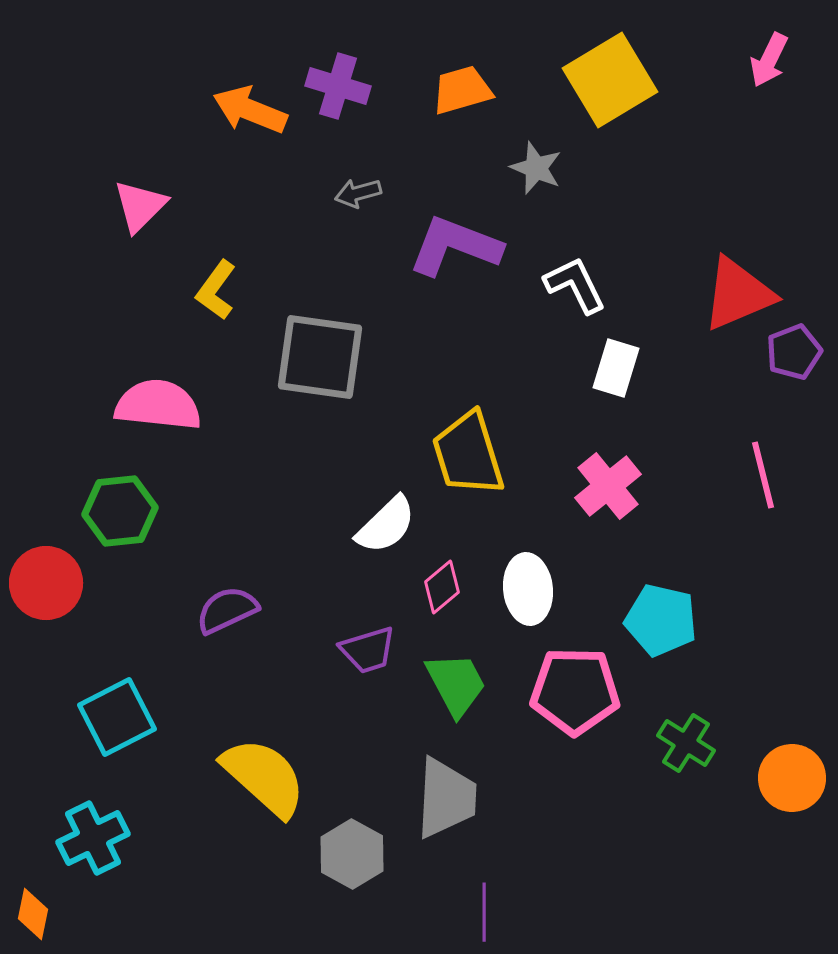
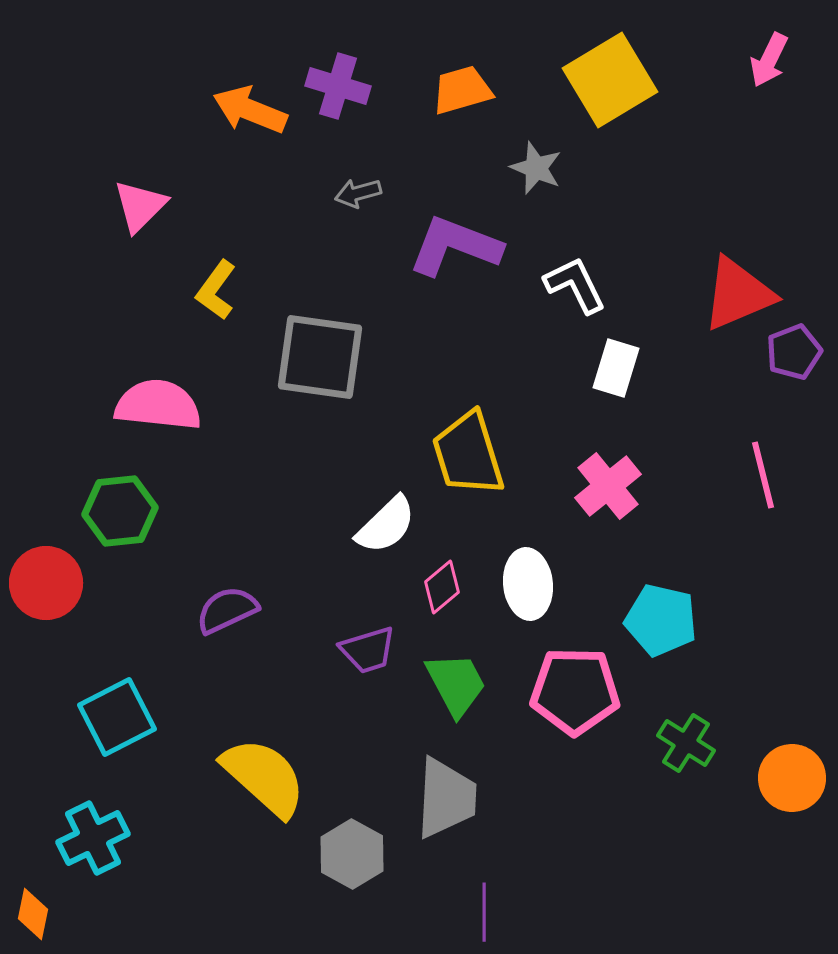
white ellipse: moved 5 px up
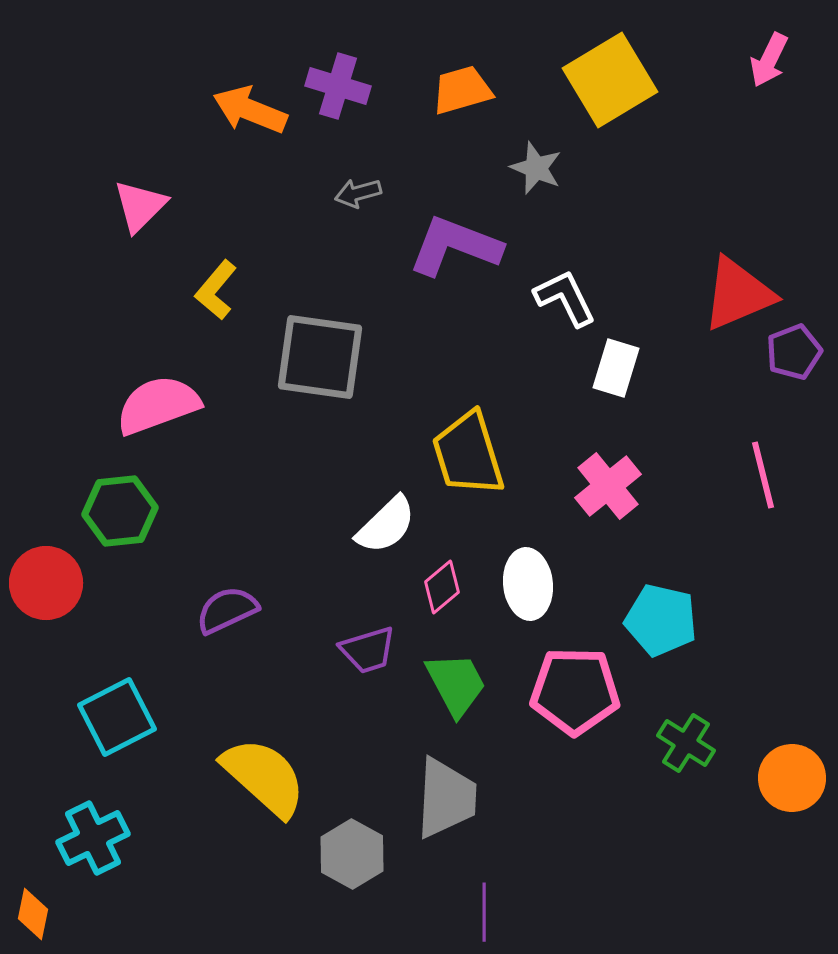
white L-shape: moved 10 px left, 13 px down
yellow L-shape: rotated 4 degrees clockwise
pink semicircle: rotated 26 degrees counterclockwise
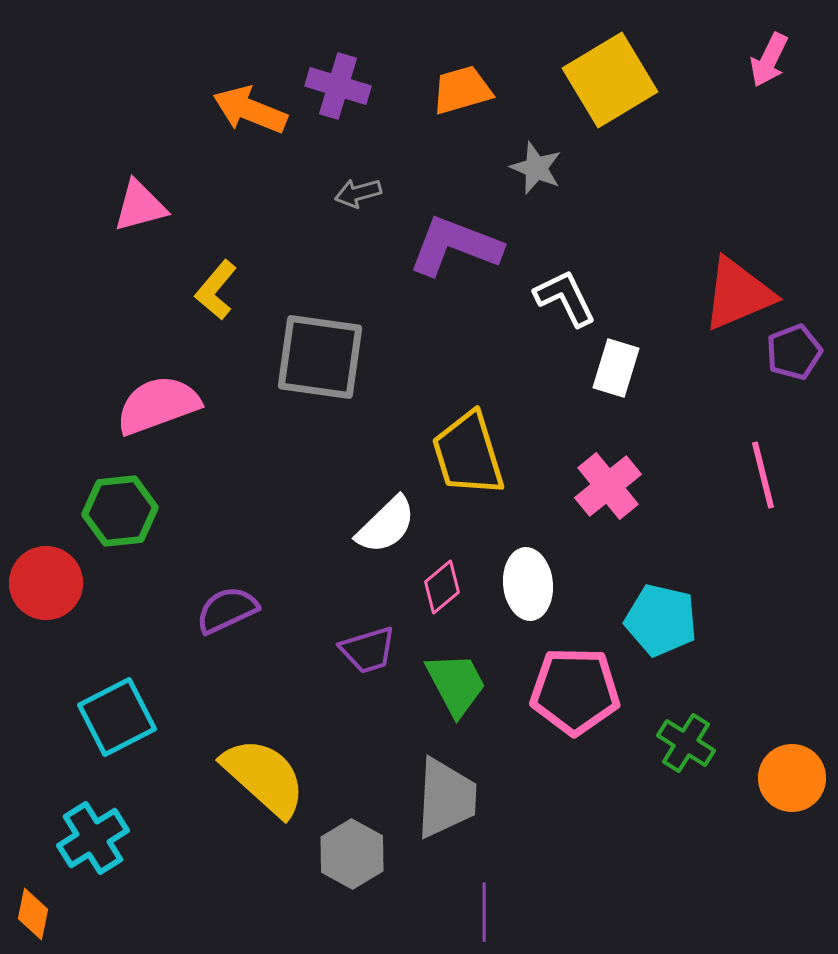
pink triangle: rotated 30 degrees clockwise
cyan cross: rotated 6 degrees counterclockwise
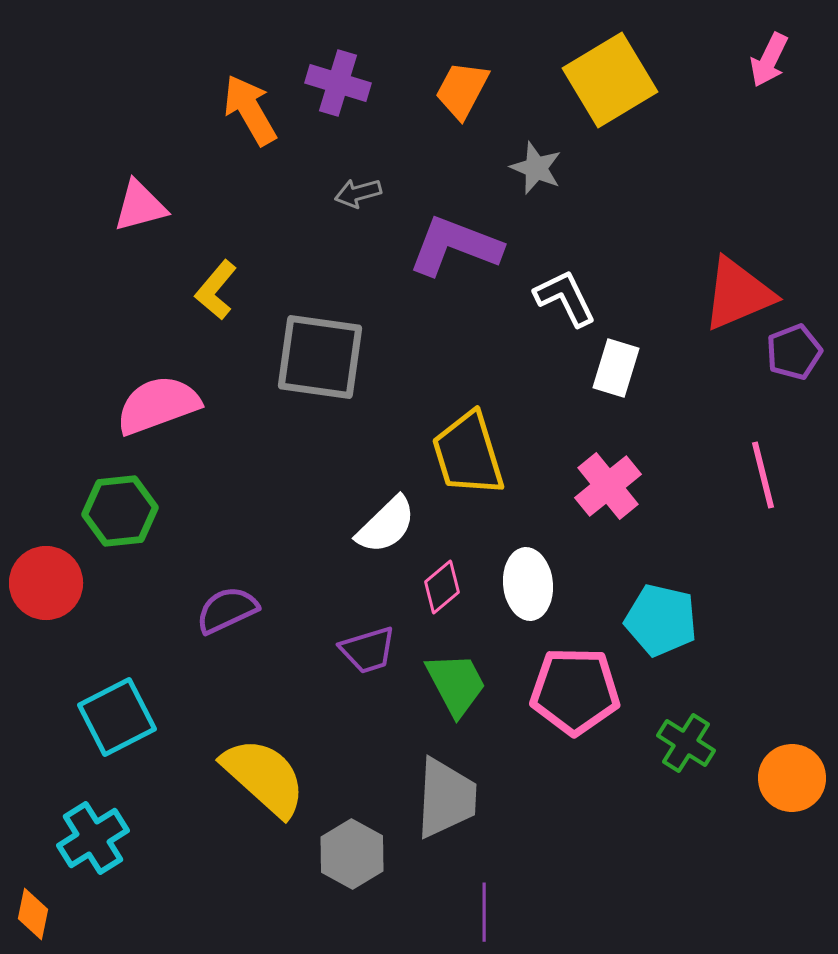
purple cross: moved 3 px up
orange trapezoid: rotated 46 degrees counterclockwise
orange arrow: rotated 38 degrees clockwise
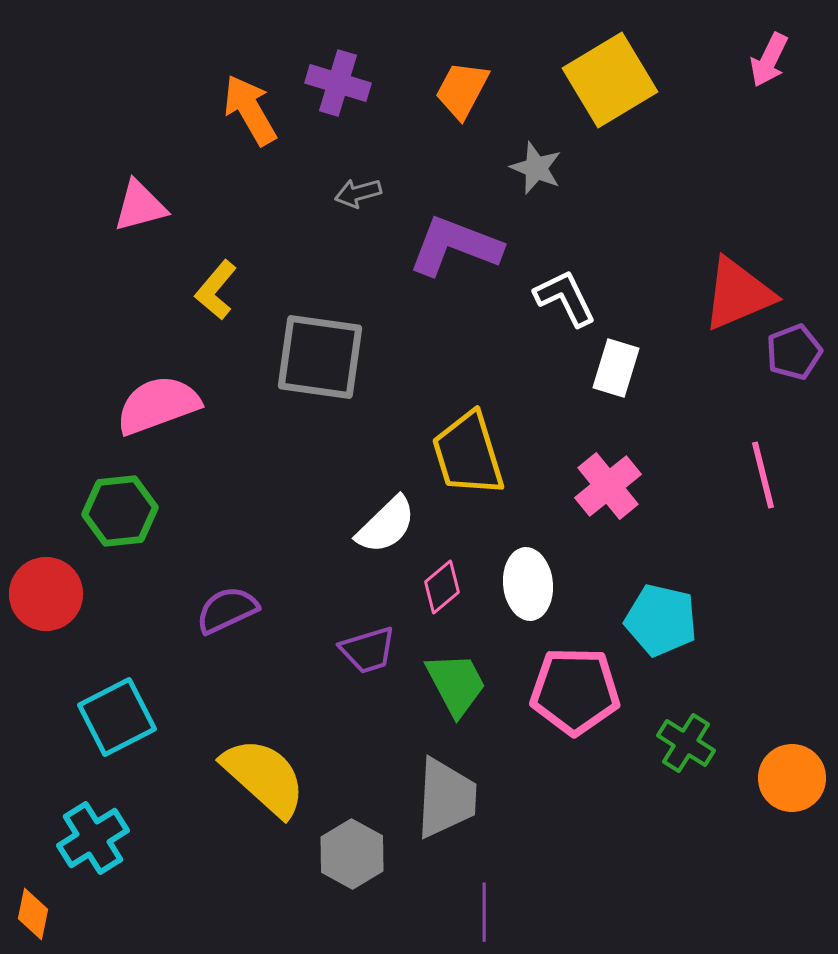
red circle: moved 11 px down
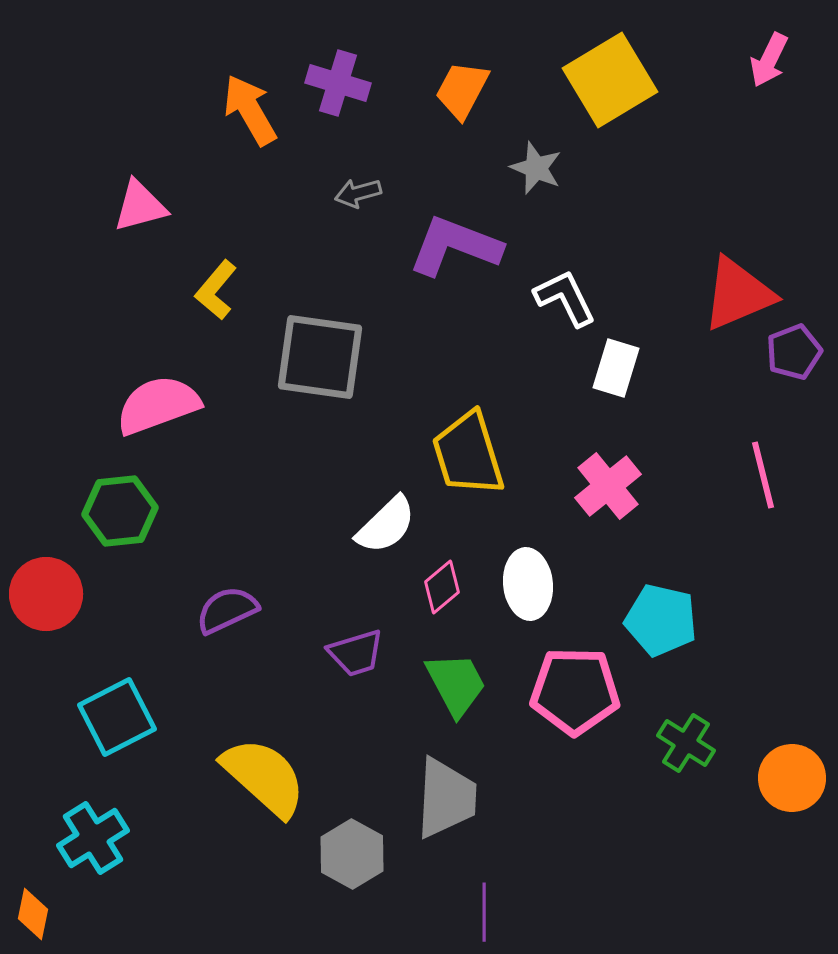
purple trapezoid: moved 12 px left, 3 px down
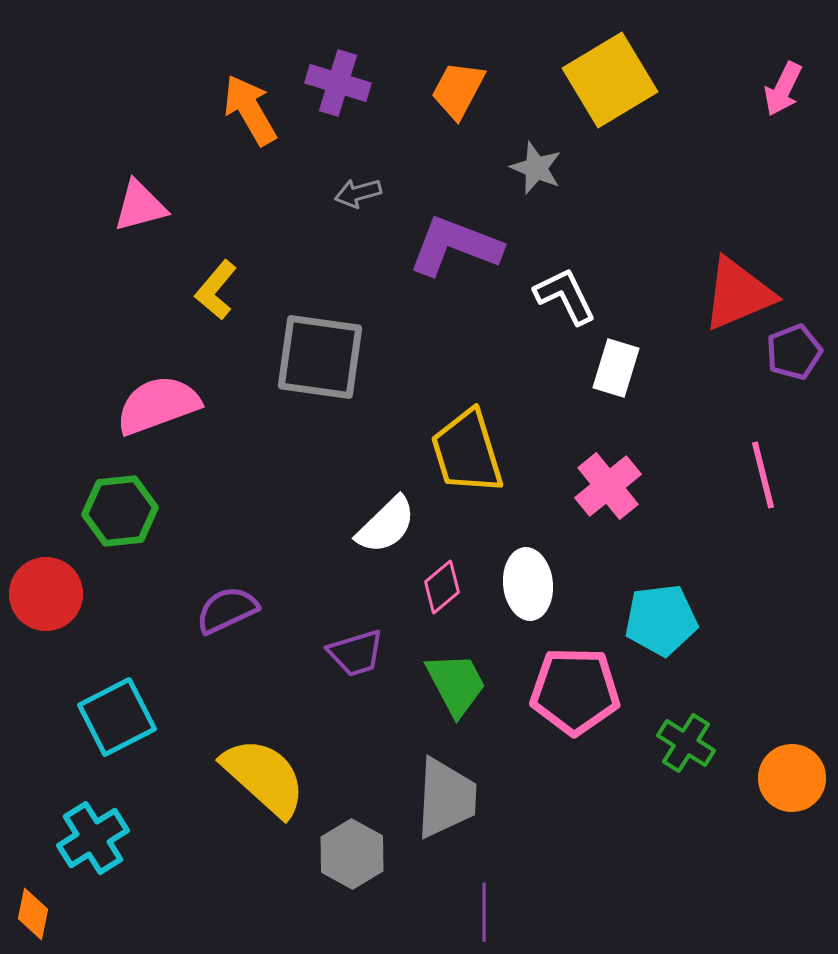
pink arrow: moved 14 px right, 29 px down
orange trapezoid: moved 4 px left
white L-shape: moved 2 px up
yellow trapezoid: moved 1 px left, 2 px up
cyan pentagon: rotated 20 degrees counterclockwise
